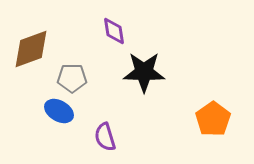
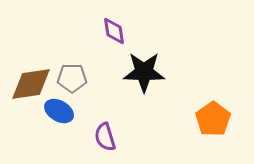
brown diamond: moved 35 px down; rotated 12 degrees clockwise
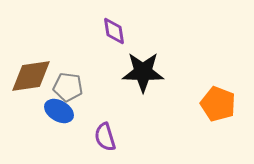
black star: moved 1 px left
gray pentagon: moved 4 px left, 9 px down; rotated 8 degrees clockwise
brown diamond: moved 8 px up
orange pentagon: moved 5 px right, 15 px up; rotated 16 degrees counterclockwise
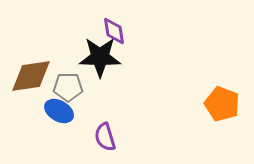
black star: moved 43 px left, 15 px up
gray pentagon: rotated 8 degrees counterclockwise
orange pentagon: moved 4 px right
